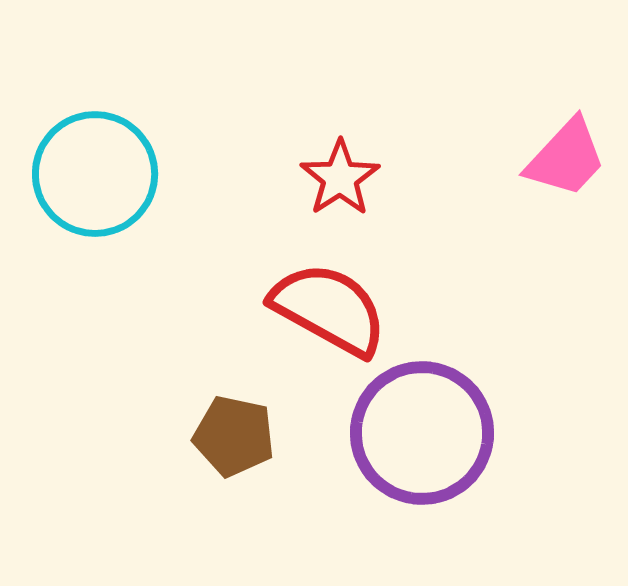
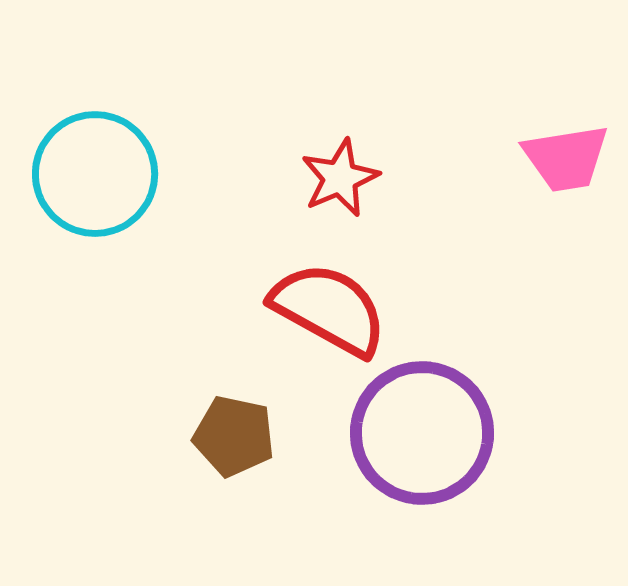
pink trapezoid: rotated 38 degrees clockwise
red star: rotated 10 degrees clockwise
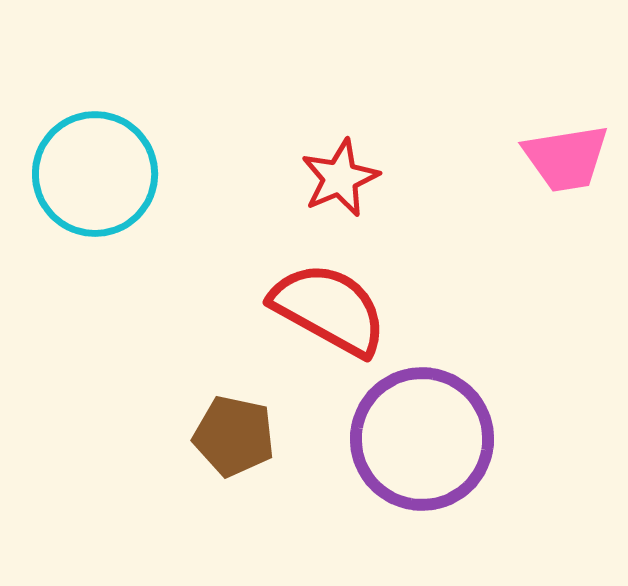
purple circle: moved 6 px down
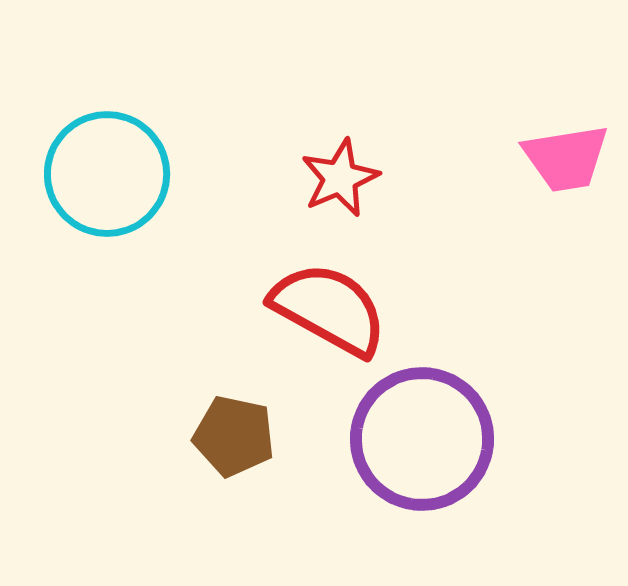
cyan circle: moved 12 px right
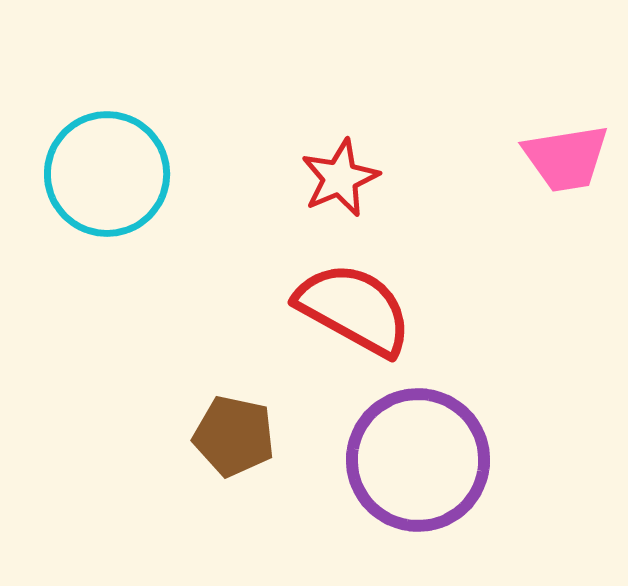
red semicircle: moved 25 px right
purple circle: moved 4 px left, 21 px down
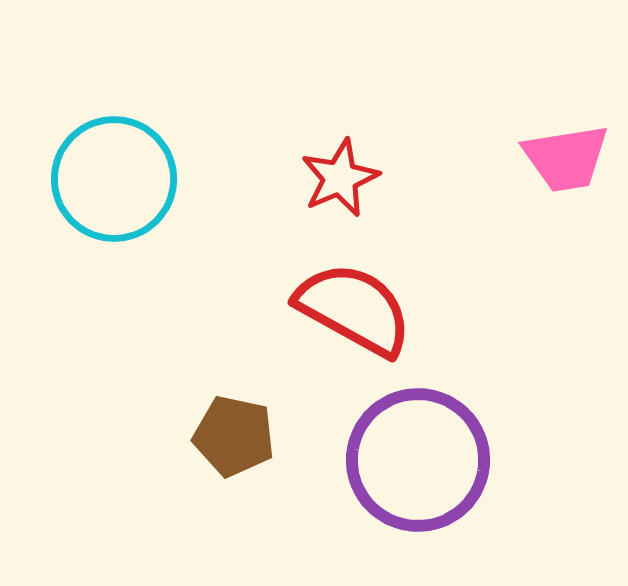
cyan circle: moved 7 px right, 5 px down
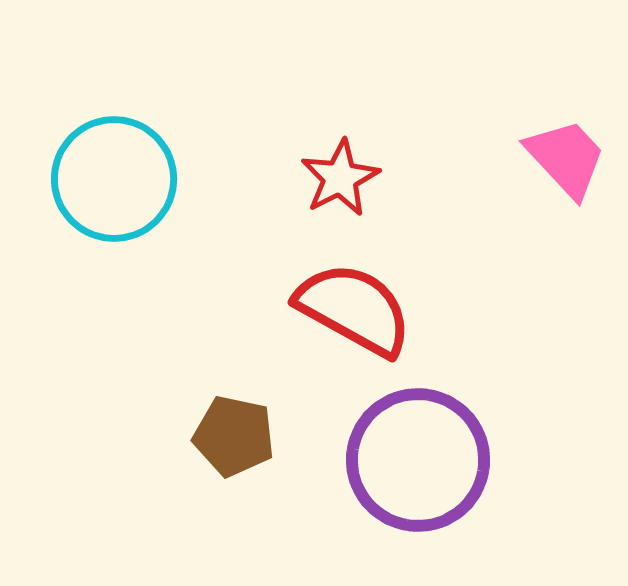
pink trapezoid: rotated 124 degrees counterclockwise
red star: rotated 4 degrees counterclockwise
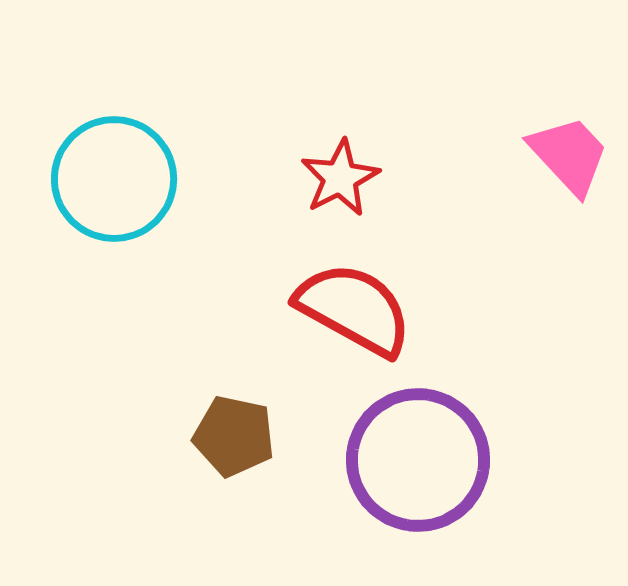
pink trapezoid: moved 3 px right, 3 px up
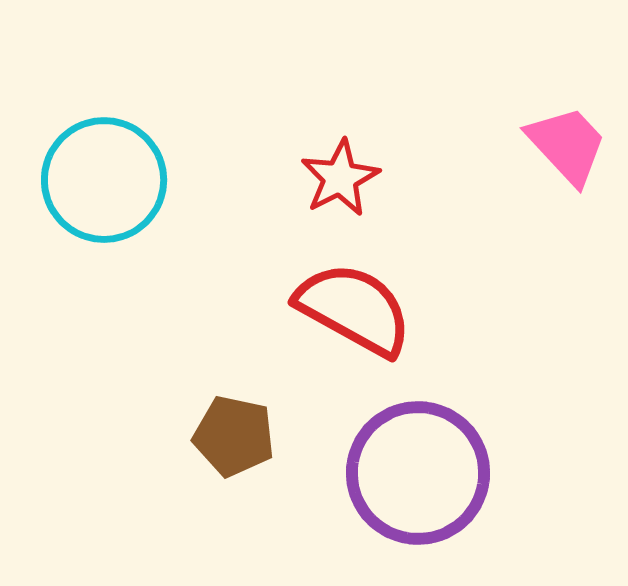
pink trapezoid: moved 2 px left, 10 px up
cyan circle: moved 10 px left, 1 px down
purple circle: moved 13 px down
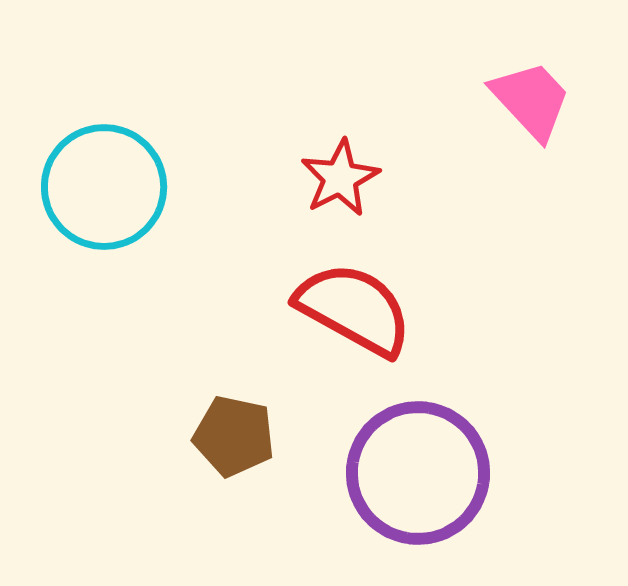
pink trapezoid: moved 36 px left, 45 px up
cyan circle: moved 7 px down
